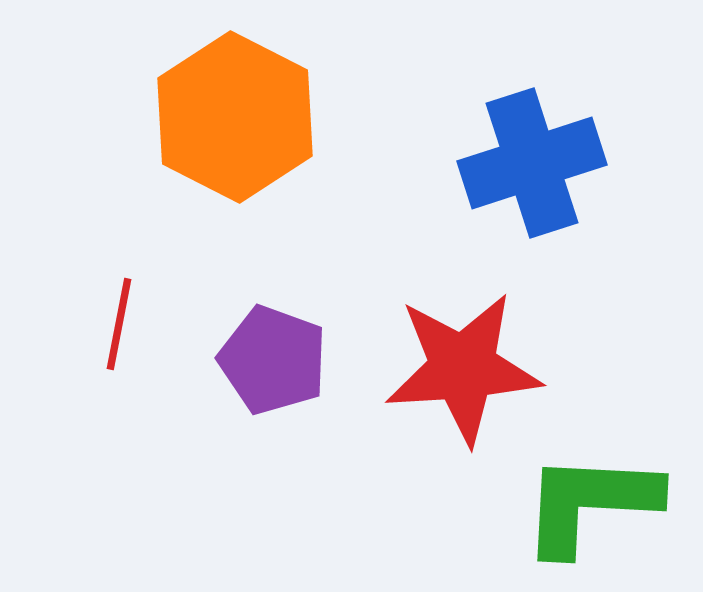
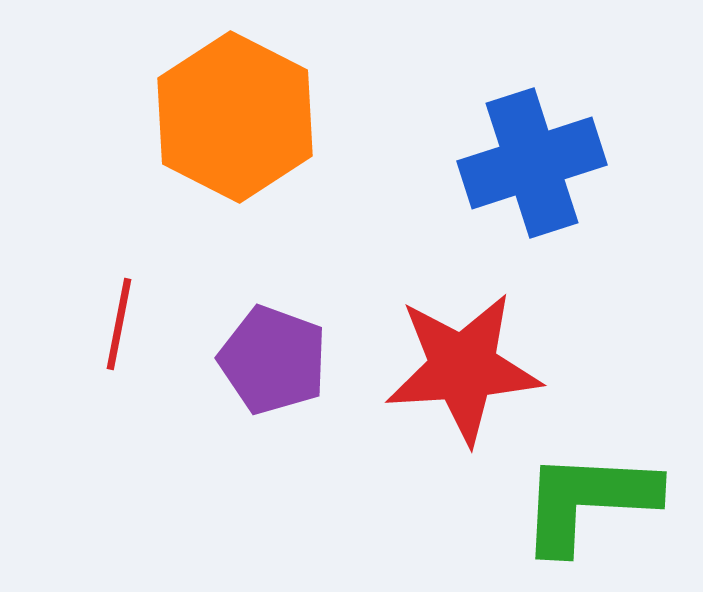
green L-shape: moved 2 px left, 2 px up
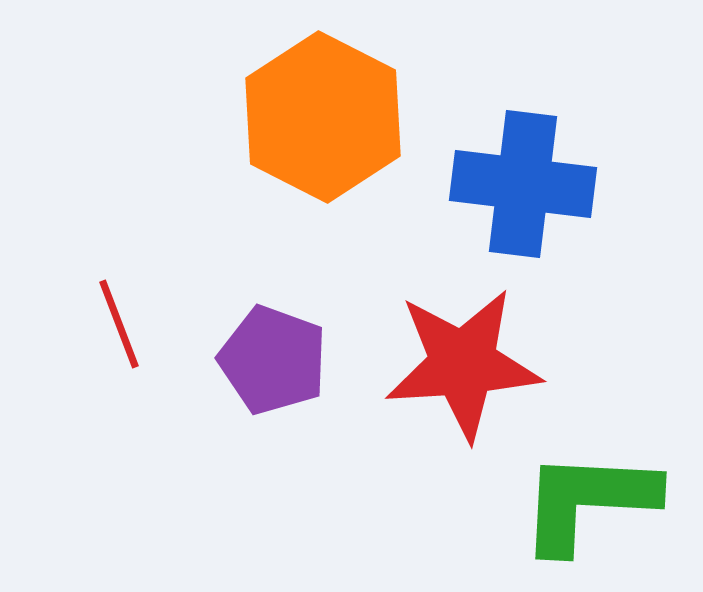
orange hexagon: moved 88 px right
blue cross: moved 9 px left, 21 px down; rotated 25 degrees clockwise
red line: rotated 32 degrees counterclockwise
red star: moved 4 px up
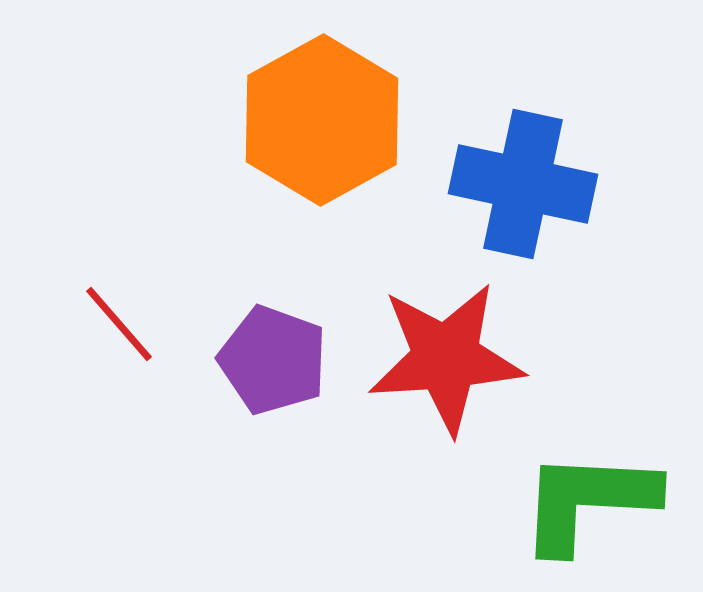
orange hexagon: moved 1 px left, 3 px down; rotated 4 degrees clockwise
blue cross: rotated 5 degrees clockwise
red line: rotated 20 degrees counterclockwise
red star: moved 17 px left, 6 px up
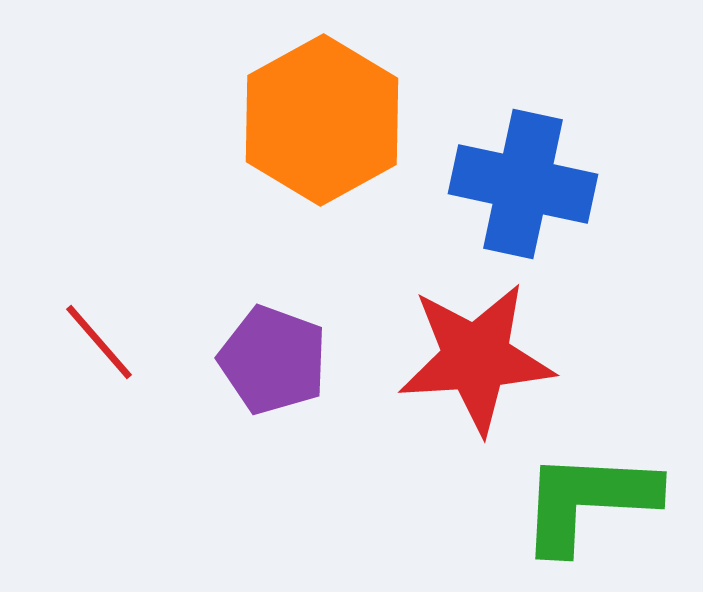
red line: moved 20 px left, 18 px down
red star: moved 30 px right
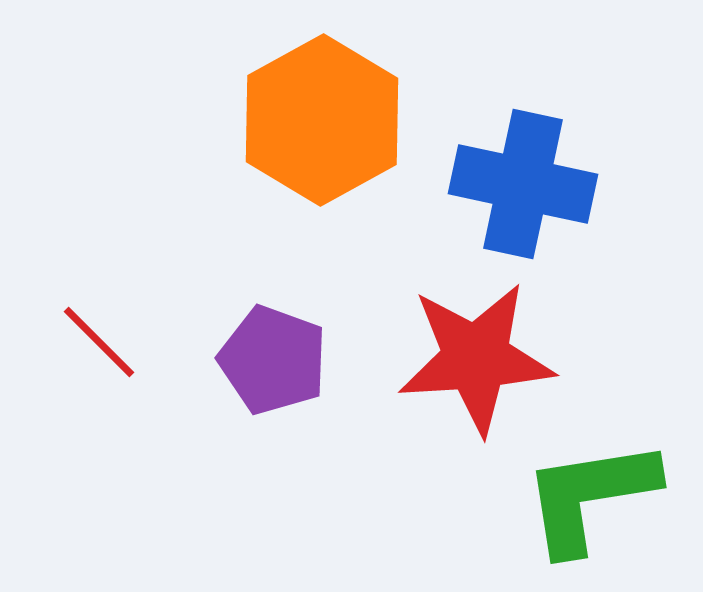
red line: rotated 4 degrees counterclockwise
green L-shape: moved 2 px right, 5 px up; rotated 12 degrees counterclockwise
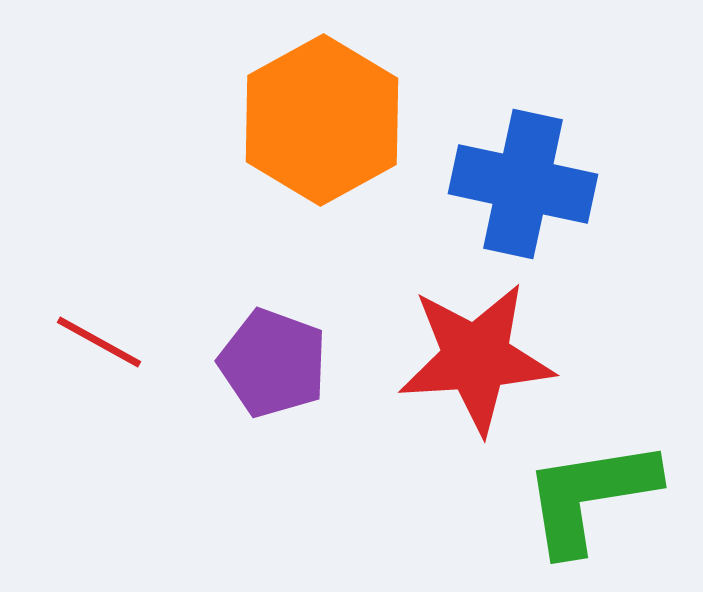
red line: rotated 16 degrees counterclockwise
purple pentagon: moved 3 px down
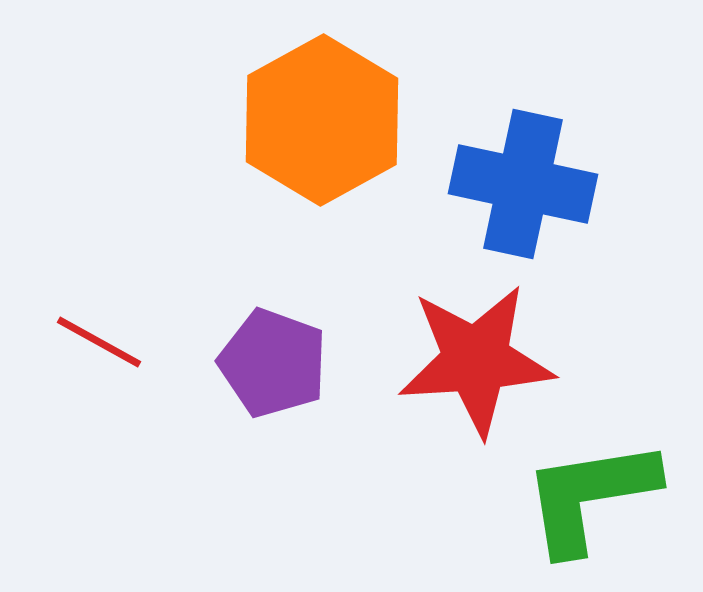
red star: moved 2 px down
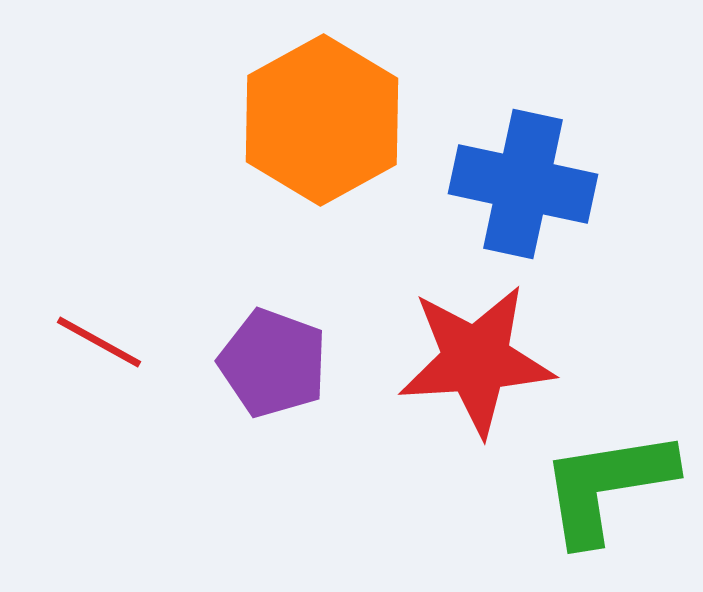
green L-shape: moved 17 px right, 10 px up
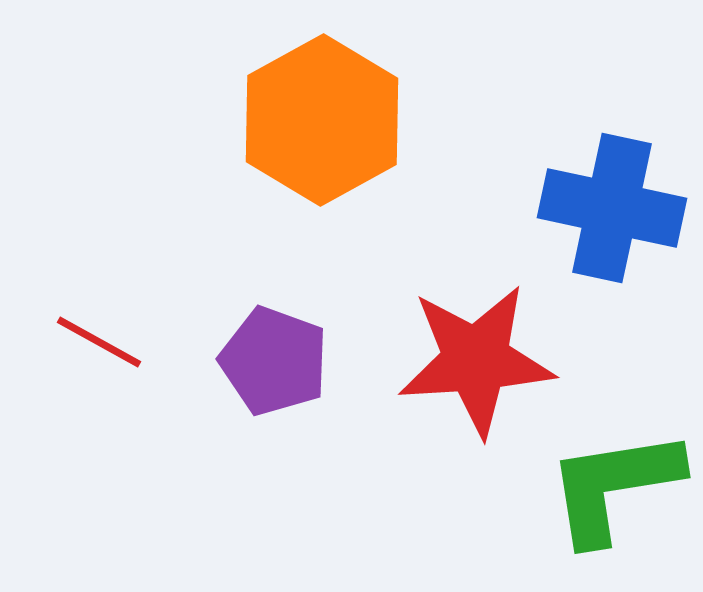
blue cross: moved 89 px right, 24 px down
purple pentagon: moved 1 px right, 2 px up
green L-shape: moved 7 px right
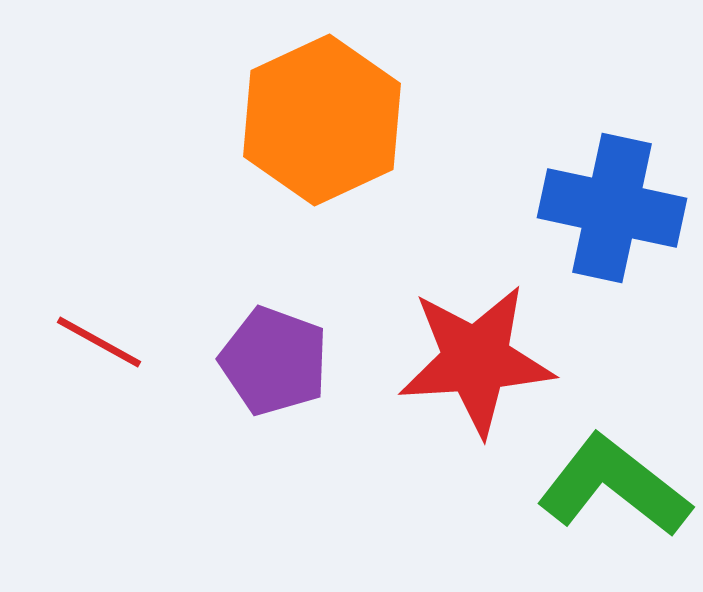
orange hexagon: rotated 4 degrees clockwise
green L-shape: rotated 47 degrees clockwise
